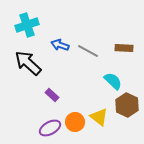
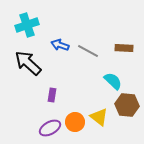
purple rectangle: rotated 56 degrees clockwise
brown hexagon: rotated 20 degrees counterclockwise
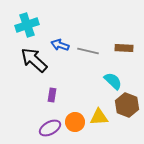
gray line: rotated 15 degrees counterclockwise
black arrow: moved 6 px right, 3 px up
brown hexagon: rotated 15 degrees clockwise
yellow triangle: rotated 42 degrees counterclockwise
